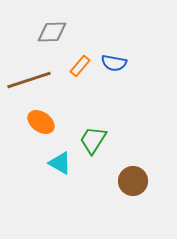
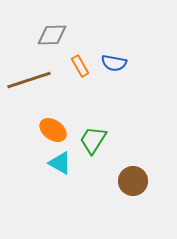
gray diamond: moved 3 px down
orange rectangle: rotated 70 degrees counterclockwise
orange ellipse: moved 12 px right, 8 px down
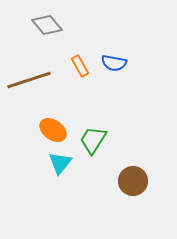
gray diamond: moved 5 px left, 10 px up; rotated 52 degrees clockwise
cyan triangle: rotated 40 degrees clockwise
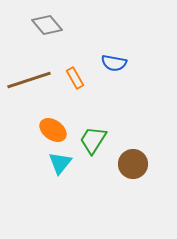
orange rectangle: moved 5 px left, 12 px down
brown circle: moved 17 px up
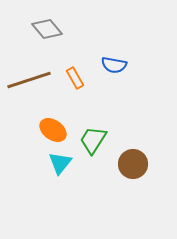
gray diamond: moved 4 px down
blue semicircle: moved 2 px down
